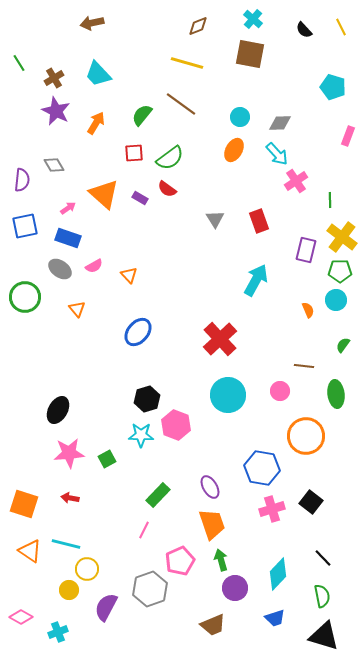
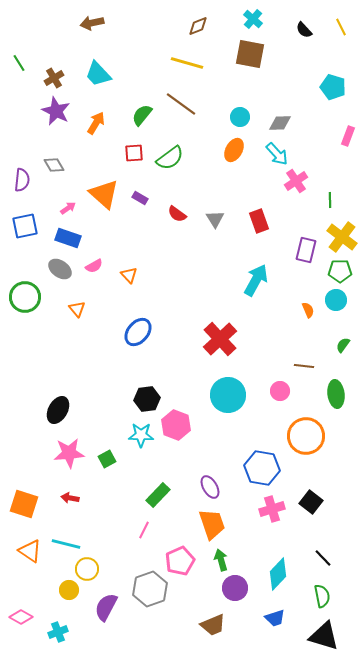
red semicircle at (167, 189): moved 10 px right, 25 px down
black hexagon at (147, 399): rotated 10 degrees clockwise
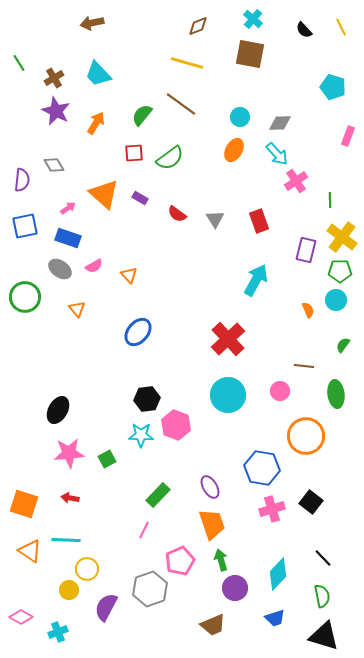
red cross at (220, 339): moved 8 px right
cyan line at (66, 544): moved 4 px up; rotated 12 degrees counterclockwise
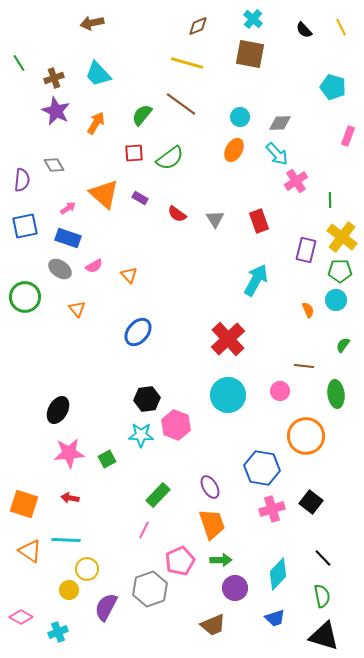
brown cross at (54, 78): rotated 12 degrees clockwise
green arrow at (221, 560): rotated 105 degrees clockwise
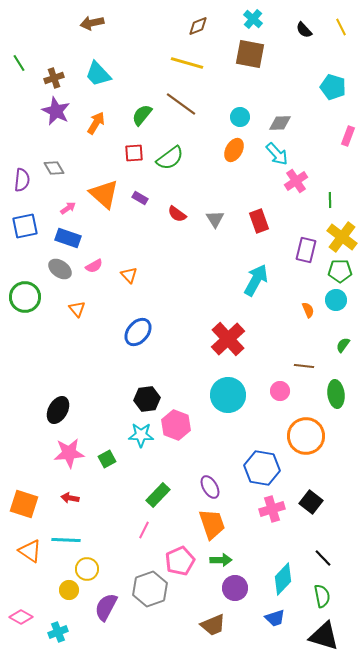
gray diamond at (54, 165): moved 3 px down
cyan diamond at (278, 574): moved 5 px right, 5 px down
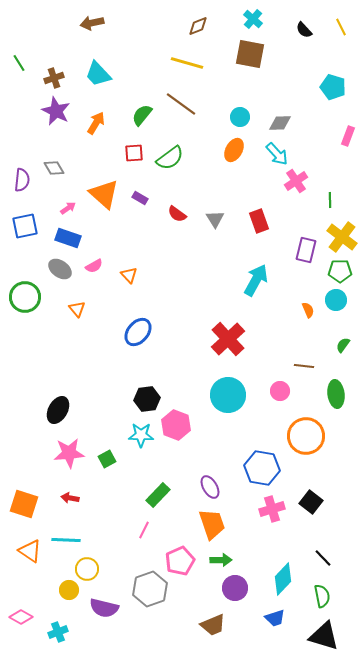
purple semicircle at (106, 607): moved 2 px left, 1 px down; rotated 104 degrees counterclockwise
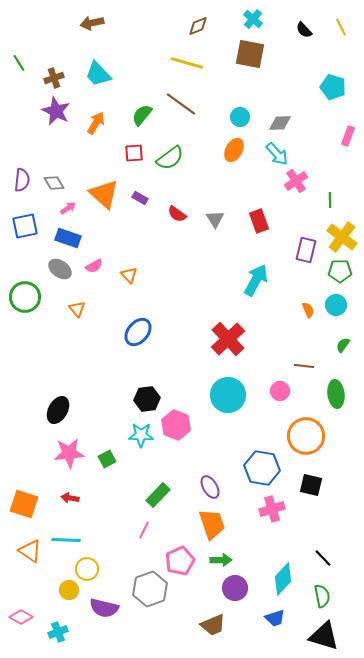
gray diamond at (54, 168): moved 15 px down
cyan circle at (336, 300): moved 5 px down
black square at (311, 502): moved 17 px up; rotated 25 degrees counterclockwise
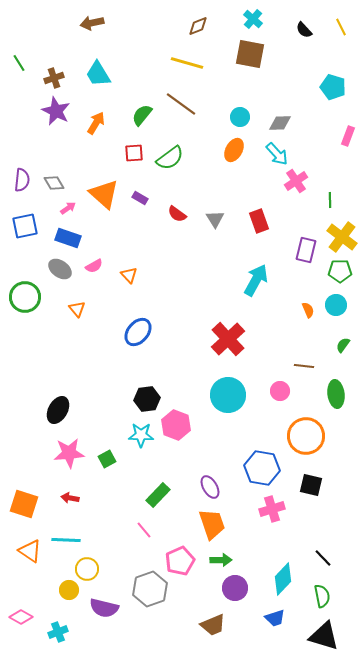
cyan trapezoid at (98, 74): rotated 12 degrees clockwise
pink line at (144, 530): rotated 66 degrees counterclockwise
